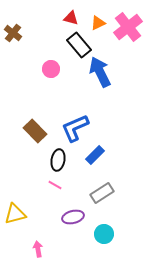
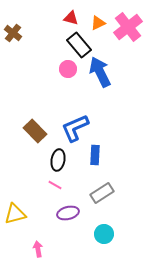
pink circle: moved 17 px right
blue rectangle: rotated 42 degrees counterclockwise
purple ellipse: moved 5 px left, 4 px up
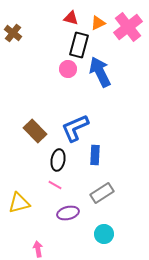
black rectangle: rotated 55 degrees clockwise
yellow triangle: moved 4 px right, 11 px up
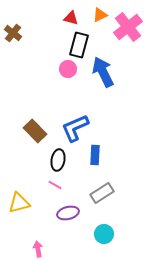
orange triangle: moved 2 px right, 8 px up
blue arrow: moved 3 px right
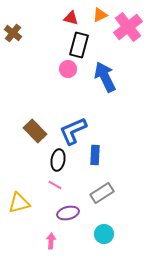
blue arrow: moved 2 px right, 5 px down
blue L-shape: moved 2 px left, 3 px down
pink arrow: moved 13 px right, 8 px up; rotated 14 degrees clockwise
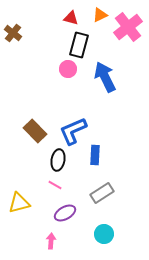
purple ellipse: moved 3 px left; rotated 15 degrees counterclockwise
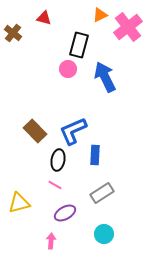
red triangle: moved 27 px left
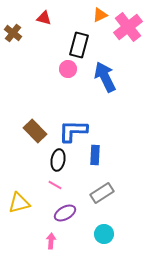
blue L-shape: rotated 24 degrees clockwise
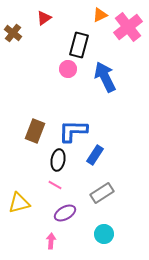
red triangle: rotated 49 degrees counterclockwise
brown rectangle: rotated 65 degrees clockwise
blue rectangle: rotated 30 degrees clockwise
